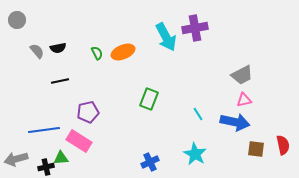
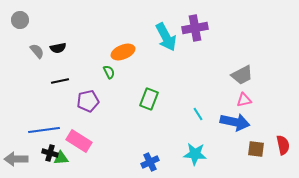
gray circle: moved 3 px right
green semicircle: moved 12 px right, 19 px down
purple pentagon: moved 11 px up
cyan star: rotated 25 degrees counterclockwise
gray arrow: rotated 15 degrees clockwise
black cross: moved 4 px right, 14 px up; rotated 28 degrees clockwise
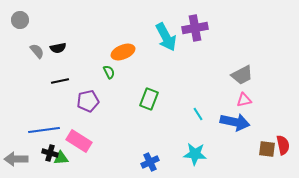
brown square: moved 11 px right
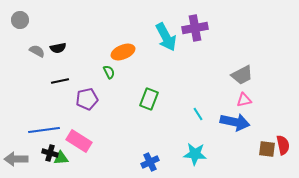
gray semicircle: rotated 21 degrees counterclockwise
purple pentagon: moved 1 px left, 2 px up
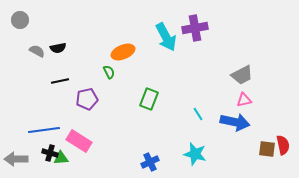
cyan star: rotated 10 degrees clockwise
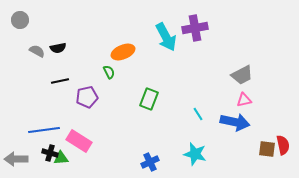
purple pentagon: moved 2 px up
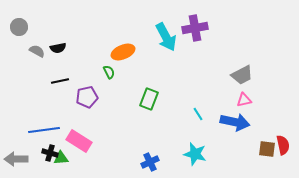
gray circle: moved 1 px left, 7 px down
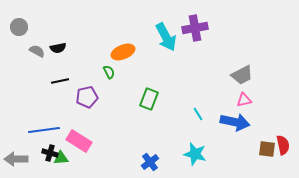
blue cross: rotated 12 degrees counterclockwise
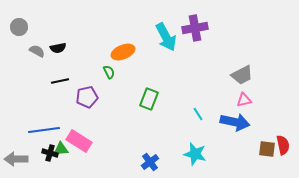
green triangle: moved 9 px up
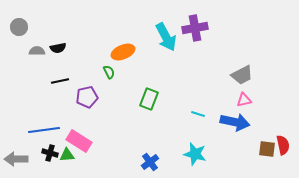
gray semicircle: rotated 28 degrees counterclockwise
cyan line: rotated 40 degrees counterclockwise
green triangle: moved 6 px right, 6 px down
